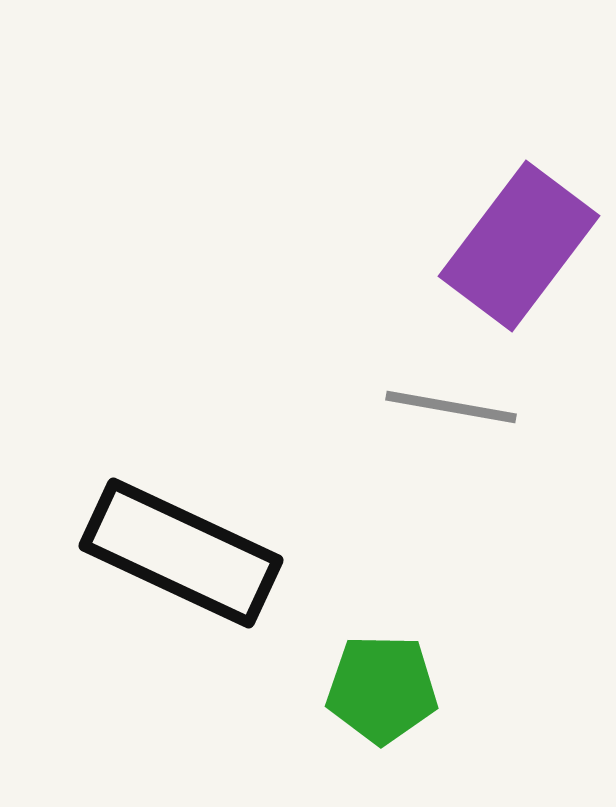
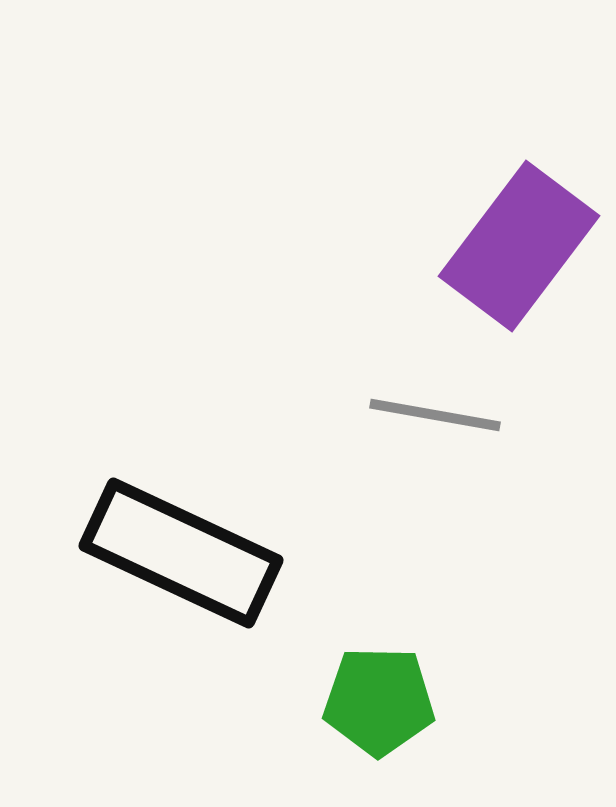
gray line: moved 16 px left, 8 px down
green pentagon: moved 3 px left, 12 px down
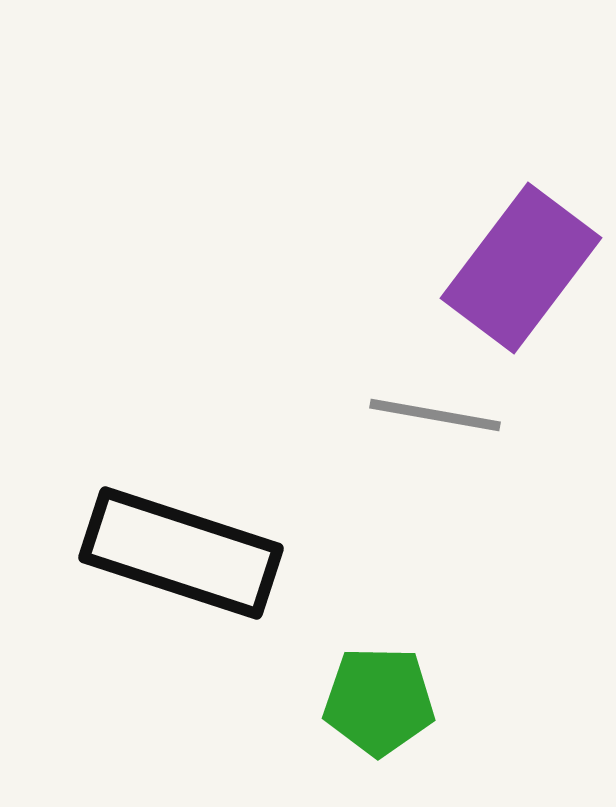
purple rectangle: moved 2 px right, 22 px down
black rectangle: rotated 7 degrees counterclockwise
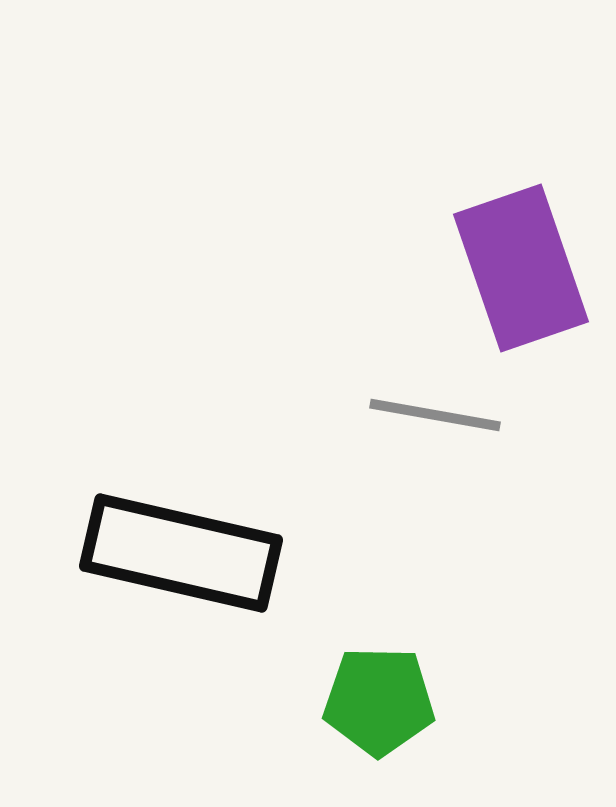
purple rectangle: rotated 56 degrees counterclockwise
black rectangle: rotated 5 degrees counterclockwise
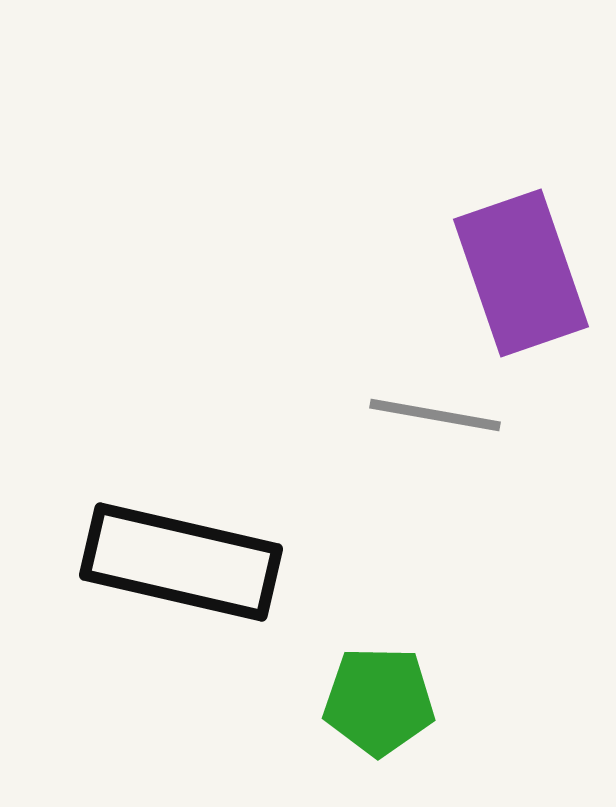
purple rectangle: moved 5 px down
black rectangle: moved 9 px down
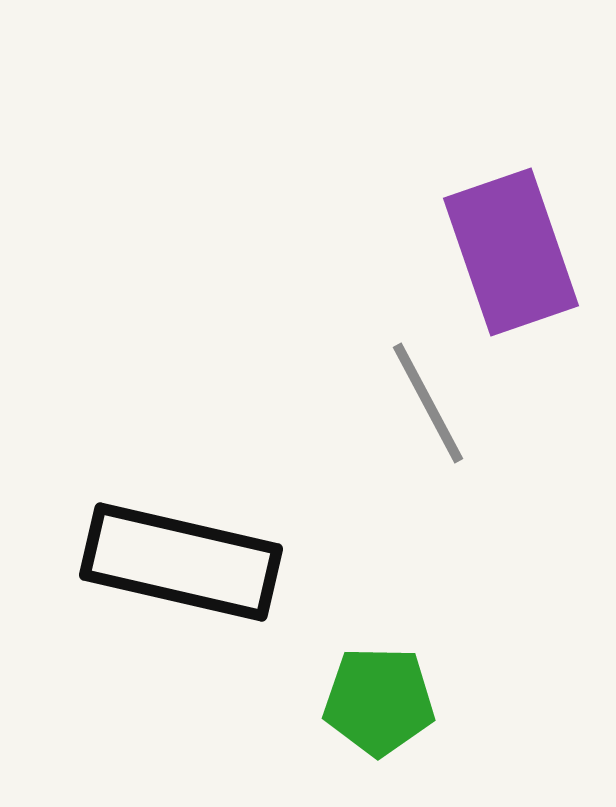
purple rectangle: moved 10 px left, 21 px up
gray line: moved 7 px left, 12 px up; rotated 52 degrees clockwise
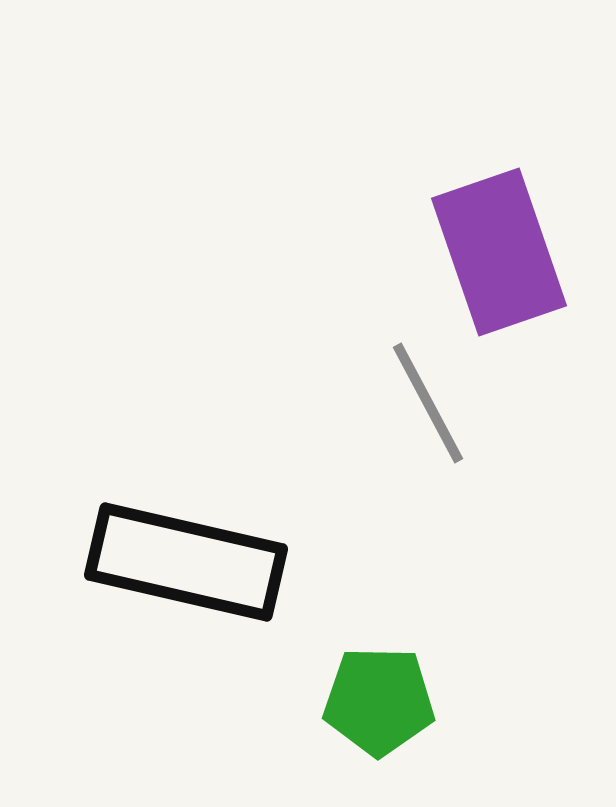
purple rectangle: moved 12 px left
black rectangle: moved 5 px right
